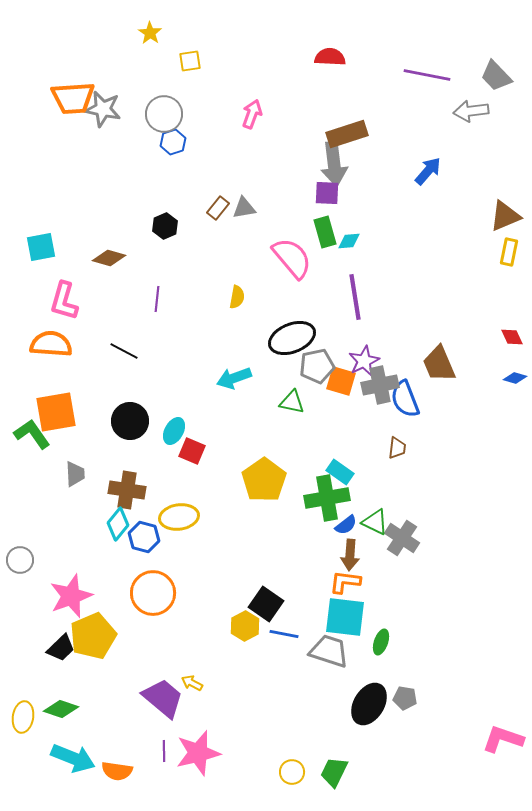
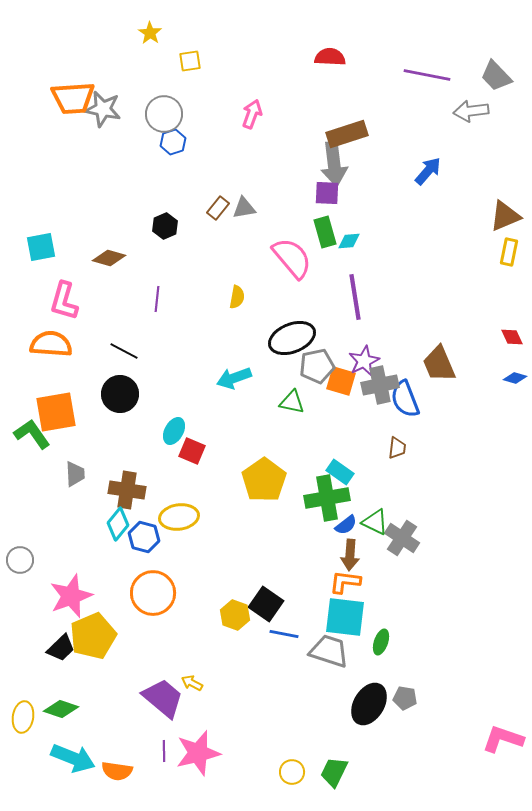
black circle at (130, 421): moved 10 px left, 27 px up
yellow hexagon at (245, 626): moved 10 px left, 11 px up; rotated 12 degrees counterclockwise
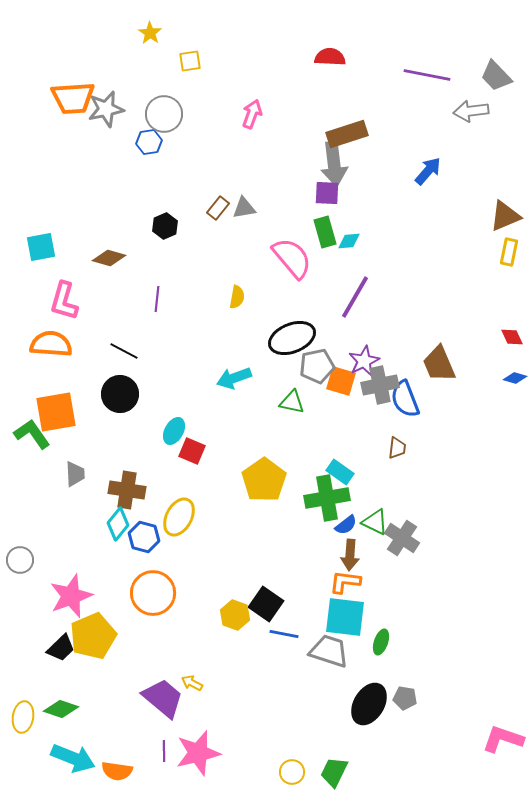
gray star at (103, 109): moved 3 px right; rotated 24 degrees counterclockwise
blue hexagon at (173, 142): moved 24 px left; rotated 10 degrees clockwise
purple line at (355, 297): rotated 39 degrees clockwise
yellow ellipse at (179, 517): rotated 54 degrees counterclockwise
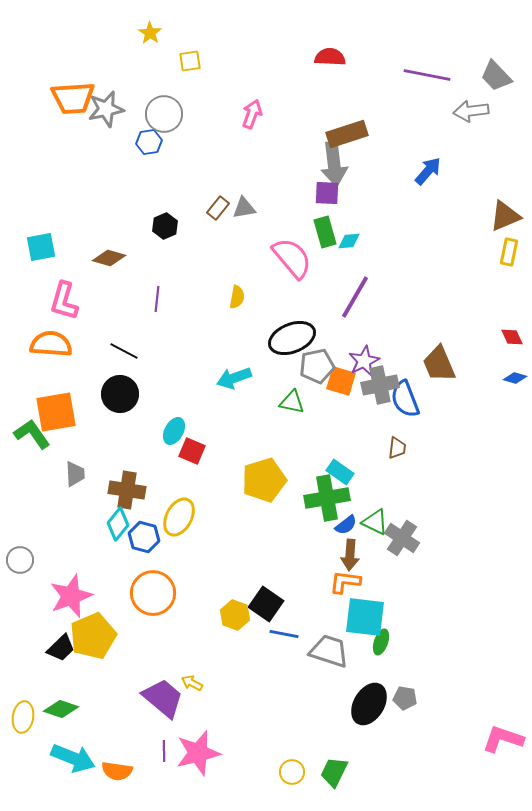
yellow pentagon at (264, 480): rotated 18 degrees clockwise
cyan square at (345, 617): moved 20 px right
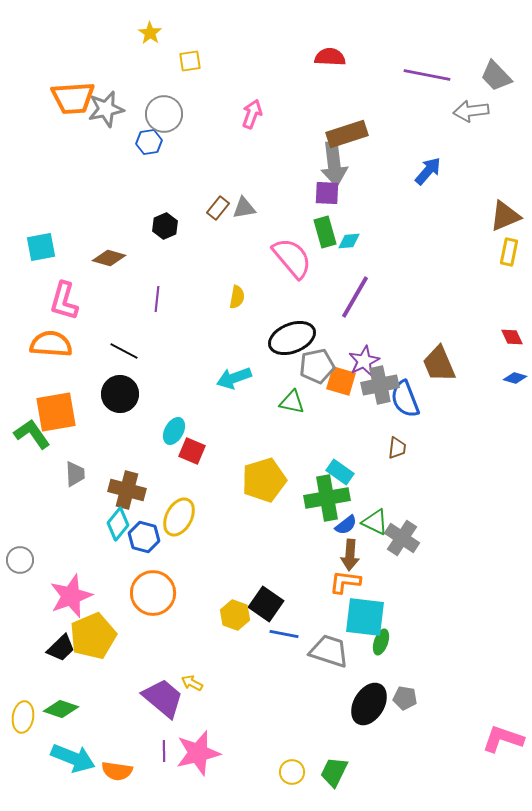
brown cross at (127, 490): rotated 6 degrees clockwise
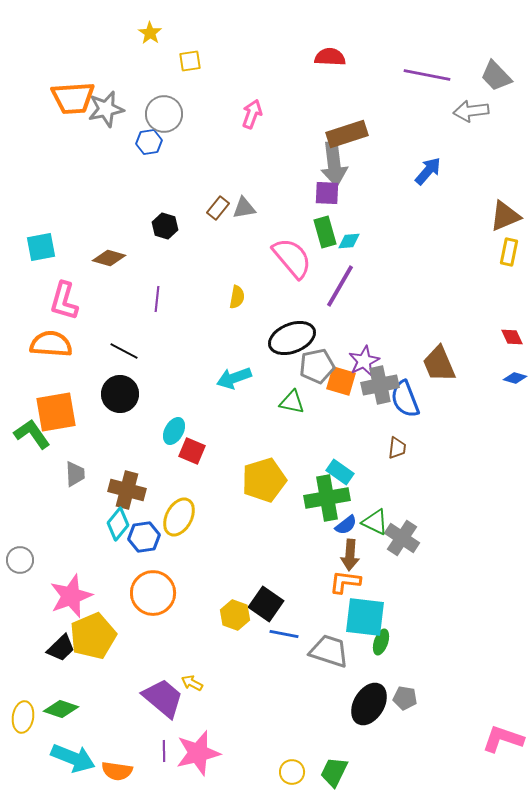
black hexagon at (165, 226): rotated 20 degrees counterclockwise
purple line at (355, 297): moved 15 px left, 11 px up
blue hexagon at (144, 537): rotated 24 degrees counterclockwise
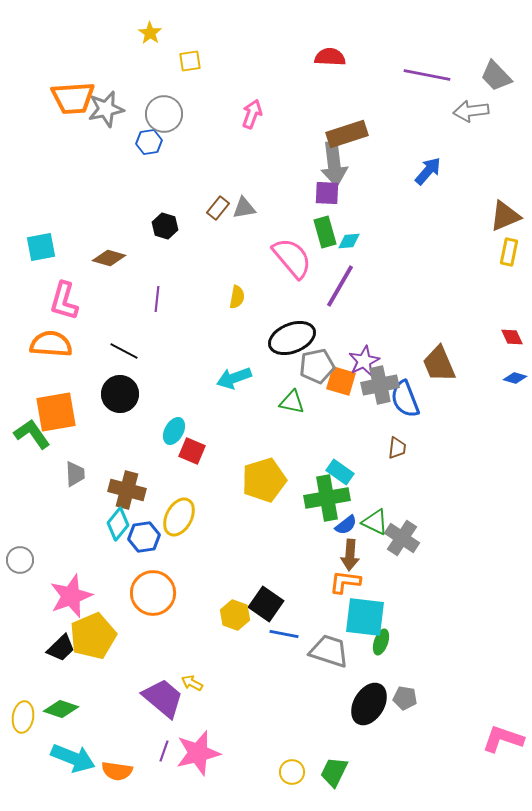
purple line at (164, 751): rotated 20 degrees clockwise
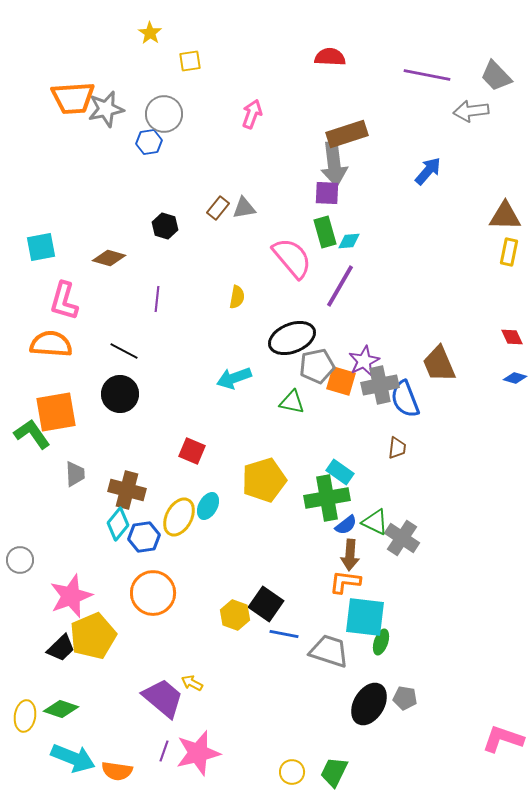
brown triangle at (505, 216): rotated 24 degrees clockwise
cyan ellipse at (174, 431): moved 34 px right, 75 px down
yellow ellipse at (23, 717): moved 2 px right, 1 px up
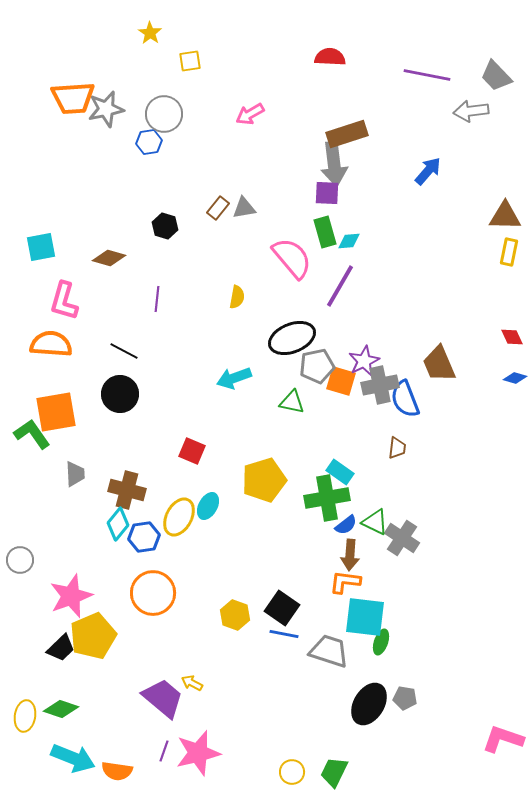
pink arrow at (252, 114): moved 2 px left; rotated 140 degrees counterclockwise
black square at (266, 604): moved 16 px right, 4 px down
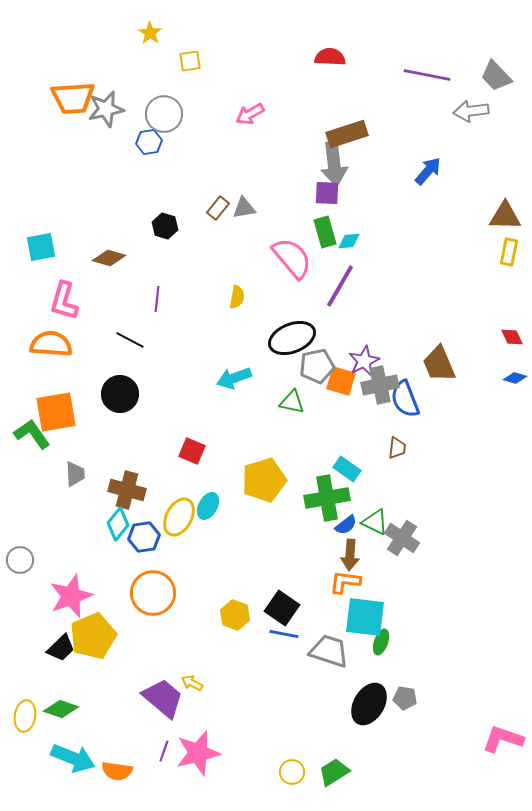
black line at (124, 351): moved 6 px right, 11 px up
cyan rectangle at (340, 472): moved 7 px right, 3 px up
green trapezoid at (334, 772): rotated 32 degrees clockwise
